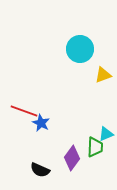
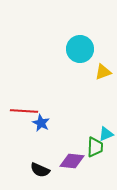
yellow triangle: moved 3 px up
red line: rotated 16 degrees counterclockwise
purple diamond: moved 3 px down; rotated 60 degrees clockwise
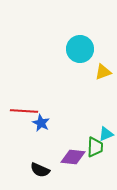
purple diamond: moved 1 px right, 4 px up
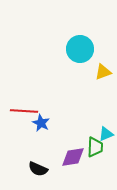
purple diamond: rotated 15 degrees counterclockwise
black semicircle: moved 2 px left, 1 px up
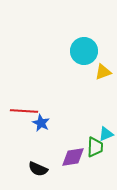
cyan circle: moved 4 px right, 2 px down
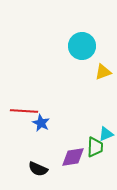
cyan circle: moved 2 px left, 5 px up
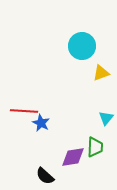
yellow triangle: moved 2 px left, 1 px down
cyan triangle: moved 16 px up; rotated 28 degrees counterclockwise
black semicircle: moved 7 px right, 7 px down; rotated 18 degrees clockwise
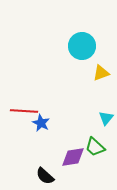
green trapezoid: rotated 130 degrees clockwise
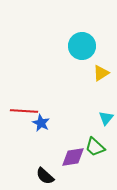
yellow triangle: rotated 12 degrees counterclockwise
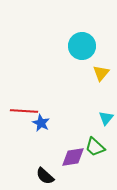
yellow triangle: rotated 18 degrees counterclockwise
